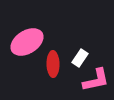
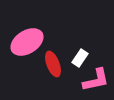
red ellipse: rotated 20 degrees counterclockwise
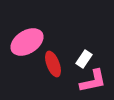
white rectangle: moved 4 px right, 1 px down
pink L-shape: moved 3 px left, 1 px down
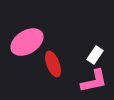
white rectangle: moved 11 px right, 4 px up
pink L-shape: moved 1 px right
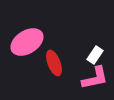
red ellipse: moved 1 px right, 1 px up
pink L-shape: moved 1 px right, 3 px up
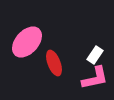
pink ellipse: rotated 16 degrees counterclockwise
